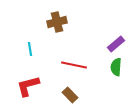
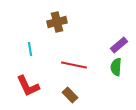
purple rectangle: moved 3 px right, 1 px down
red L-shape: rotated 100 degrees counterclockwise
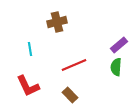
red line: rotated 35 degrees counterclockwise
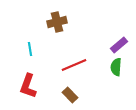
red L-shape: rotated 45 degrees clockwise
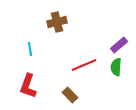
red line: moved 10 px right
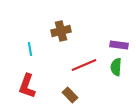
brown cross: moved 4 px right, 9 px down
purple rectangle: rotated 48 degrees clockwise
red L-shape: moved 1 px left
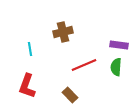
brown cross: moved 2 px right, 1 px down
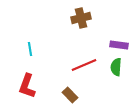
brown cross: moved 18 px right, 14 px up
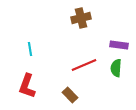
green semicircle: moved 1 px down
